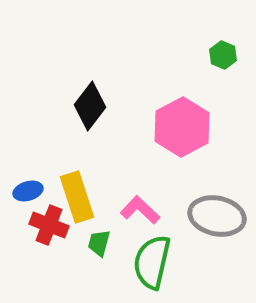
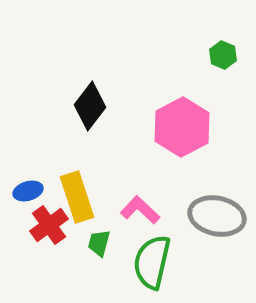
red cross: rotated 33 degrees clockwise
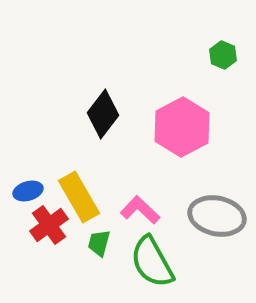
black diamond: moved 13 px right, 8 px down
yellow rectangle: moved 2 px right; rotated 12 degrees counterclockwise
green semicircle: rotated 42 degrees counterclockwise
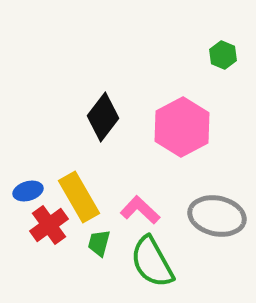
black diamond: moved 3 px down
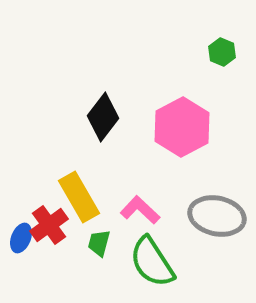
green hexagon: moved 1 px left, 3 px up
blue ellipse: moved 7 px left, 47 px down; rotated 52 degrees counterclockwise
green semicircle: rotated 4 degrees counterclockwise
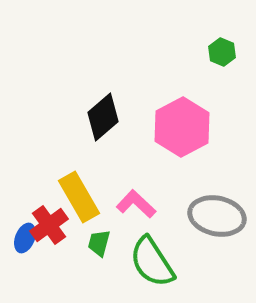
black diamond: rotated 12 degrees clockwise
pink L-shape: moved 4 px left, 6 px up
blue ellipse: moved 4 px right
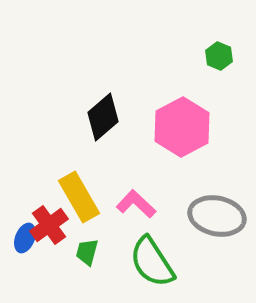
green hexagon: moved 3 px left, 4 px down
green trapezoid: moved 12 px left, 9 px down
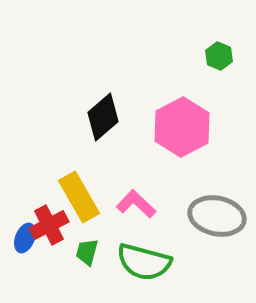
red cross: rotated 9 degrees clockwise
green semicircle: moved 8 px left; rotated 42 degrees counterclockwise
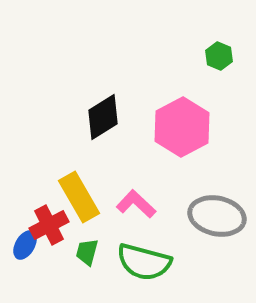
black diamond: rotated 9 degrees clockwise
blue ellipse: moved 7 px down; rotated 8 degrees clockwise
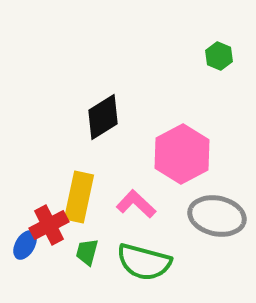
pink hexagon: moved 27 px down
yellow rectangle: rotated 42 degrees clockwise
